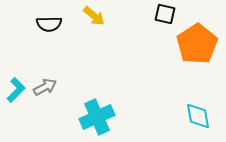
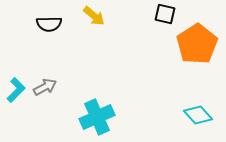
cyan diamond: moved 1 px up; rotated 32 degrees counterclockwise
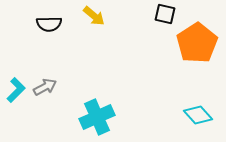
orange pentagon: moved 1 px up
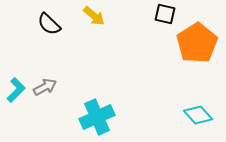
black semicircle: rotated 45 degrees clockwise
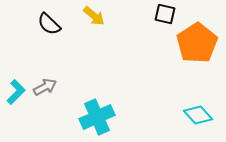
cyan L-shape: moved 2 px down
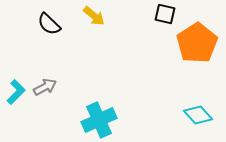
cyan cross: moved 2 px right, 3 px down
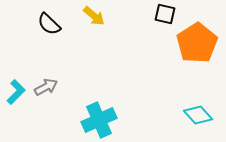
gray arrow: moved 1 px right
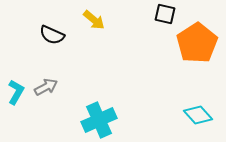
yellow arrow: moved 4 px down
black semicircle: moved 3 px right, 11 px down; rotated 20 degrees counterclockwise
cyan L-shape: rotated 15 degrees counterclockwise
